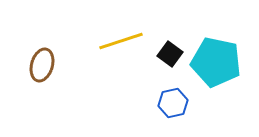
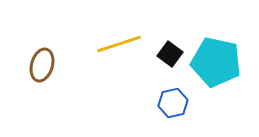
yellow line: moved 2 px left, 3 px down
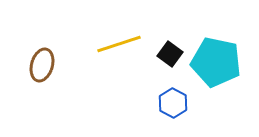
blue hexagon: rotated 20 degrees counterclockwise
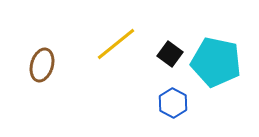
yellow line: moved 3 px left; rotated 21 degrees counterclockwise
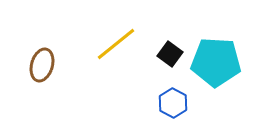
cyan pentagon: rotated 9 degrees counterclockwise
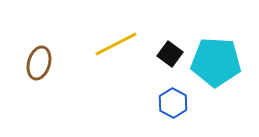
yellow line: rotated 12 degrees clockwise
brown ellipse: moved 3 px left, 2 px up
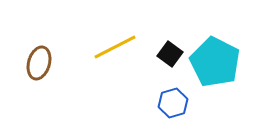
yellow line: moved 1 px left, 3 px down
cyan pentagon: moved 1 px left; rotated 24 degrees clockwise
blue hexagon: rotated 16 degrees clockwise
